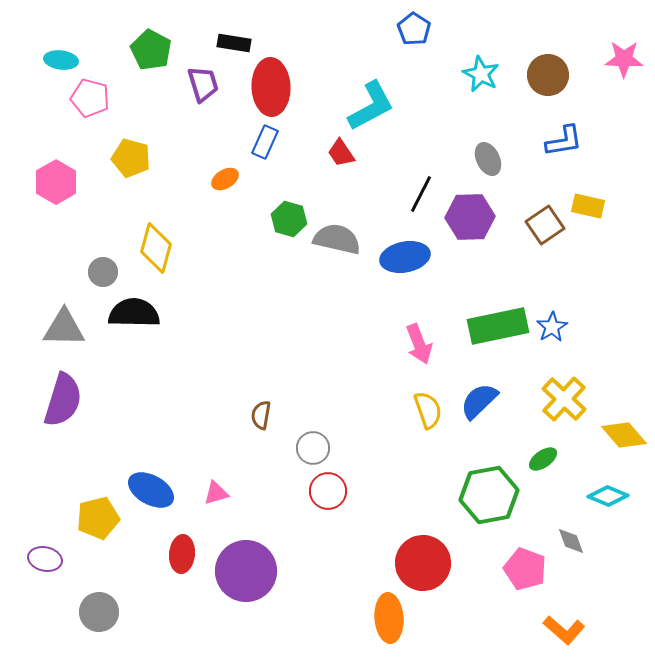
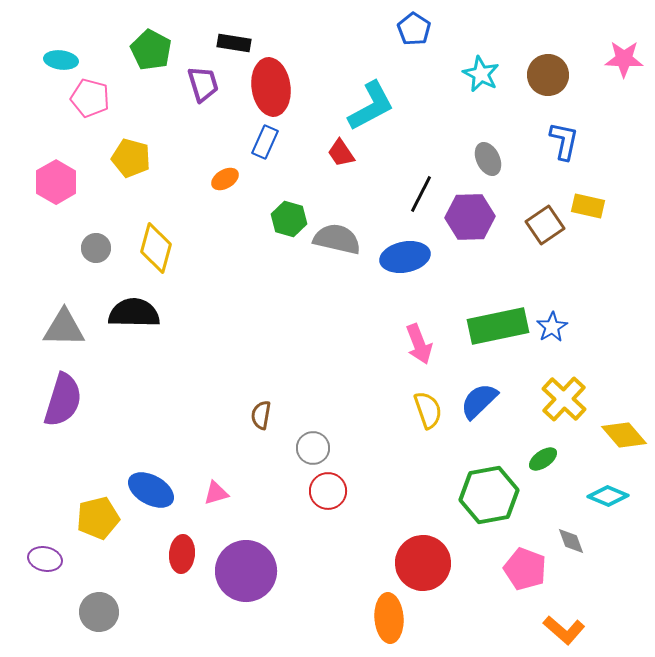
red ellipse at (271, 87): rotated 6 degrees counterclockwise
blue L-shape at (564, 141): rotated 69 degrees counterclockwise
gray circle at (103, 272): moved 7 px left, 24 px up
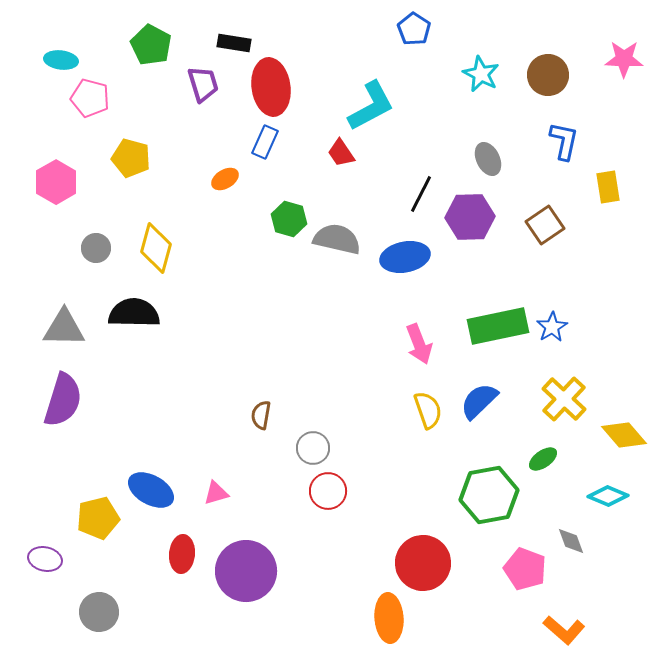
green pentagon at (151, 50): moved 5 px up
yellow rectangle at (588, 206): moved 20 px right, 19 px up; rotated 68 degrees clockwise
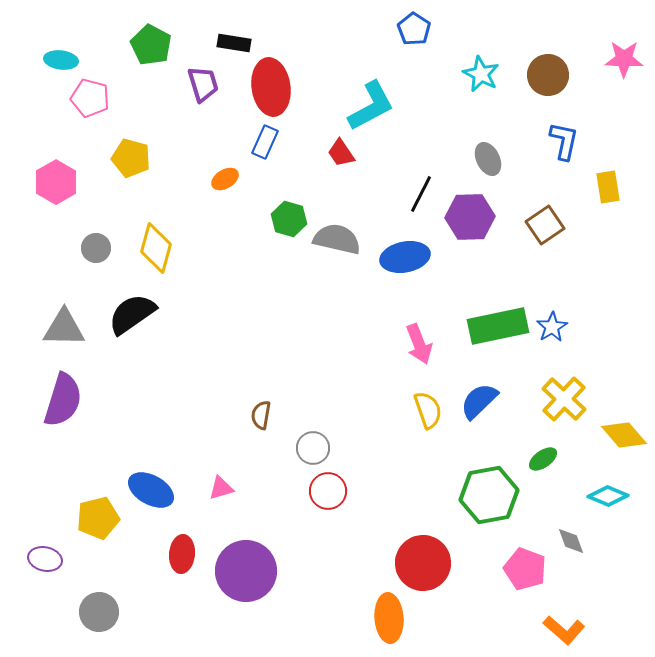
black semicircle at (134, 313): moved 2 px left, 1 px down; rotated 36 degrees counterclockwise
pink triangle at (216, 493): moved 5 px right, 5 px up
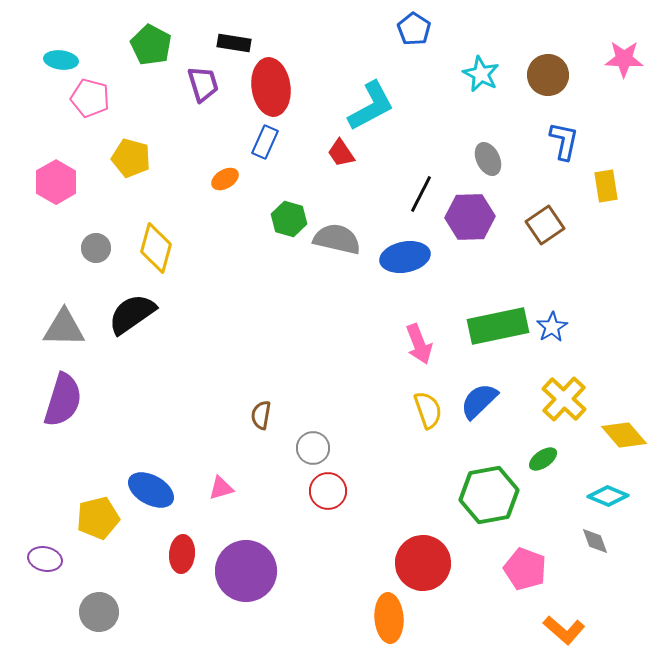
yellow rectangle at (608, 187): moved 2 px left, 1 px up
gray diamond at (571, 541): moved 24 px right
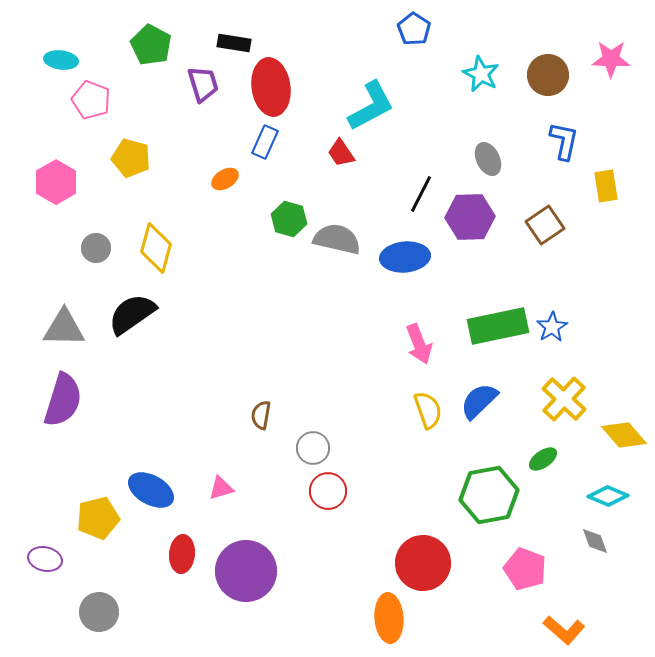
pink star at (624, 59): moved 13 px left
pink pentagon at (90, 98): moved 1 px right, 2 px down; rotated 6 degrees clockwise
blue ellipse at (405, 257): rotated 6 degrees clockwise
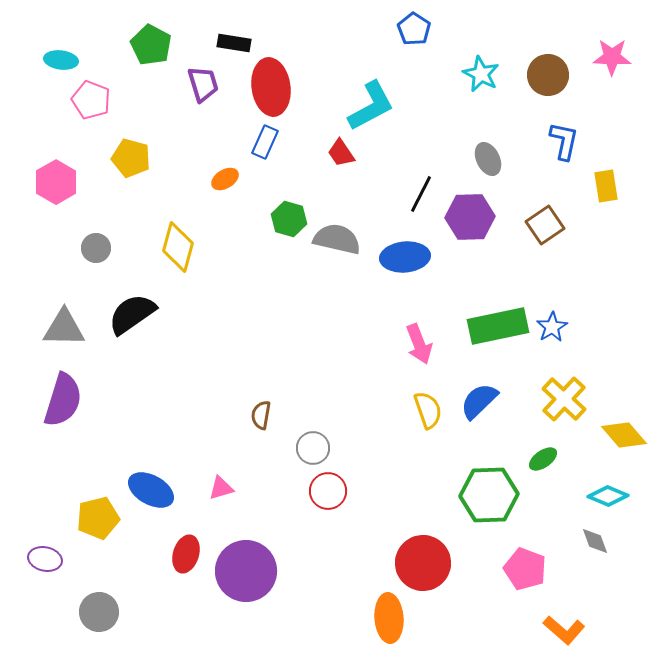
pink star at (611, 59): moved 1 px right, 2 px up
yellow diamond at (156, 248): moved 22 px right, 1 px up
green hexagon at (489, 495): rotated 8 degrees clockwise
red ellipse at (182, 554): moved 4 px right; rotated 12 degrees clockwise
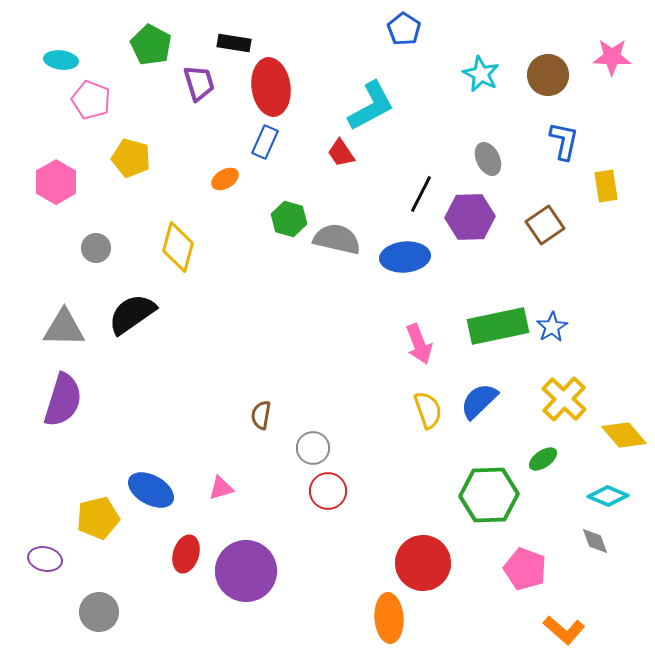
blue pentagon at (414, 29): moved 10 px left
purple trapezoid at (203, 84): moved 4 px left, 1 px up
